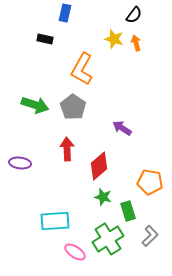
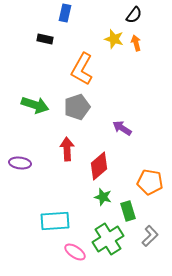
gray pentagon: moved 4 px right; rotated 20 degrees clockwise
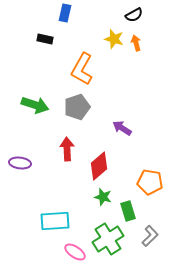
black semicircle: rotated 24 degrees clockwise
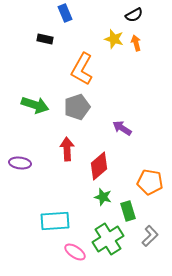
blue rectangle: rotated 36 degrees counterclockwise
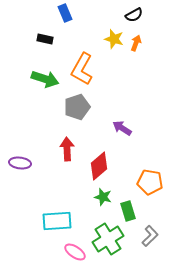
orange arrow: rotated 35 degrees clockwise
green arrow: moved 10 px right, 26 px up
cyan rectangle: moved 2 px right
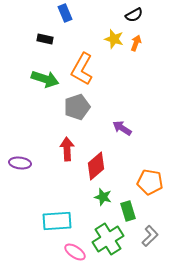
red diamond: moved 3 px left
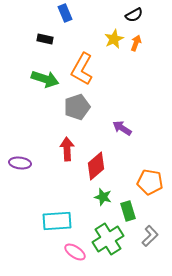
yellow star: rotated 30 degrees clockwise
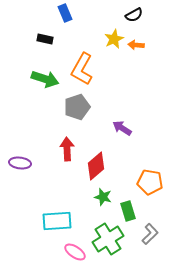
orange arrow: moved 2 px down; rotated 105 degrees counterclockwise
gray L-shape: moved 2 px up
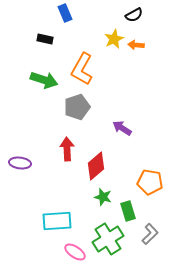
green arrow: moved 1 px left, 1 px down
